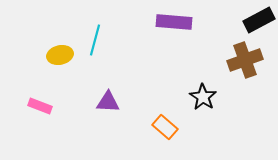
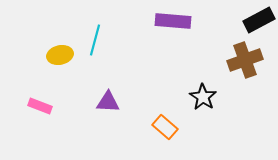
purple rectangle: moved 1 px left, 1 px up
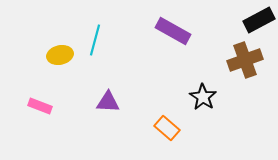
purple rectangle: moved 10 px down; rotated 24 degrees clockwise
orange rectangle: moved 2 px right, 1 px down
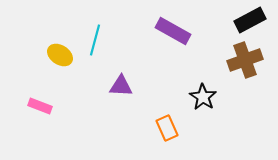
black rectangle: moved 9 px left
yellow ellipse: rotated 45 degrees clockwise
purple triangle: moved 13 px right, 16 px up
orange rectangle: rotated 25 degrees clockwise
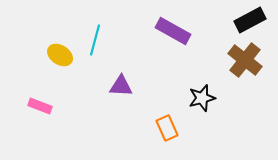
brown cross: rotated 32 degrees counterclockwise
black star: moved 1 px left, 1 px down; rotated 24 degrees clockwise
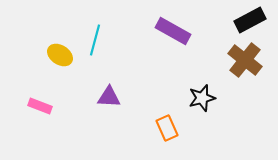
purple triangle: moved 12 px left, 11 px down
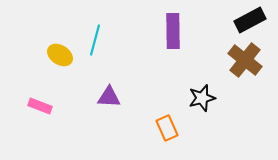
purple rectangle: rotated 60 degrees clockwise
